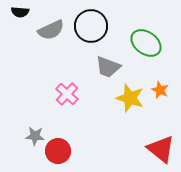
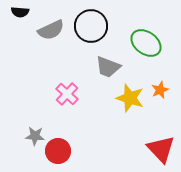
orange star: rotated 24 degrees clockwise
red triangle: rotated 8 degrees clockwise
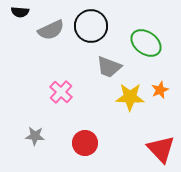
gray trapezoid: moved 1 px right
pink cross: moved 6 px left, 2 px up
yellow star: moved 1 px up; rotated 16 degrees counterclockwise
red circle: moved 27 px right, 8 px up
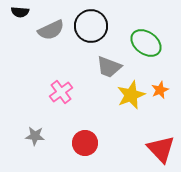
pink cross: rotated 10 degrees clockwise
yellow star: moved 1 px right, 2 px up; rotated 24 degrees counterclockwise
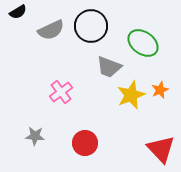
black semicircle: moved 2 px left; rotated 36 degrees counterclockwise
green ellipse: moved 3 px left
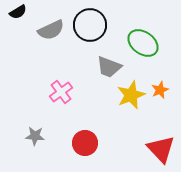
black circle: moved 1 px left, 1 px up
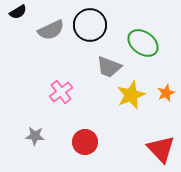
orange star: moved 6 px right, 3 px down
red circle: moved 1 px up
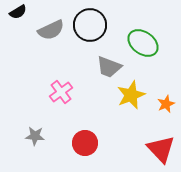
orange star: moved 11 px down
red circle: moved 1 px down
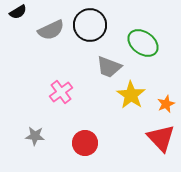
yellow star: rotated 16 degrees counterclockwise
red triangle: moved 11 px up
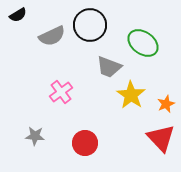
black semicircle: moved 3 px down
gray semicircle: moved 1 px right, 6 px down
